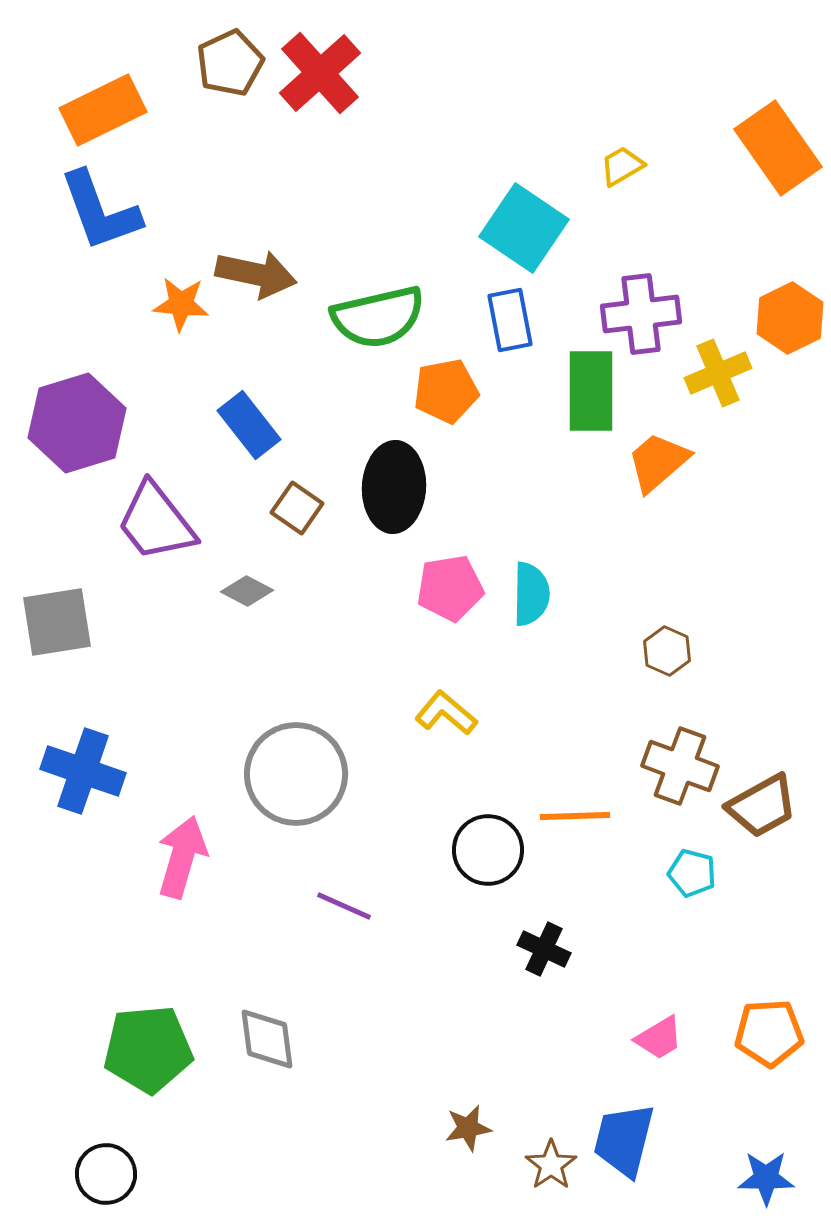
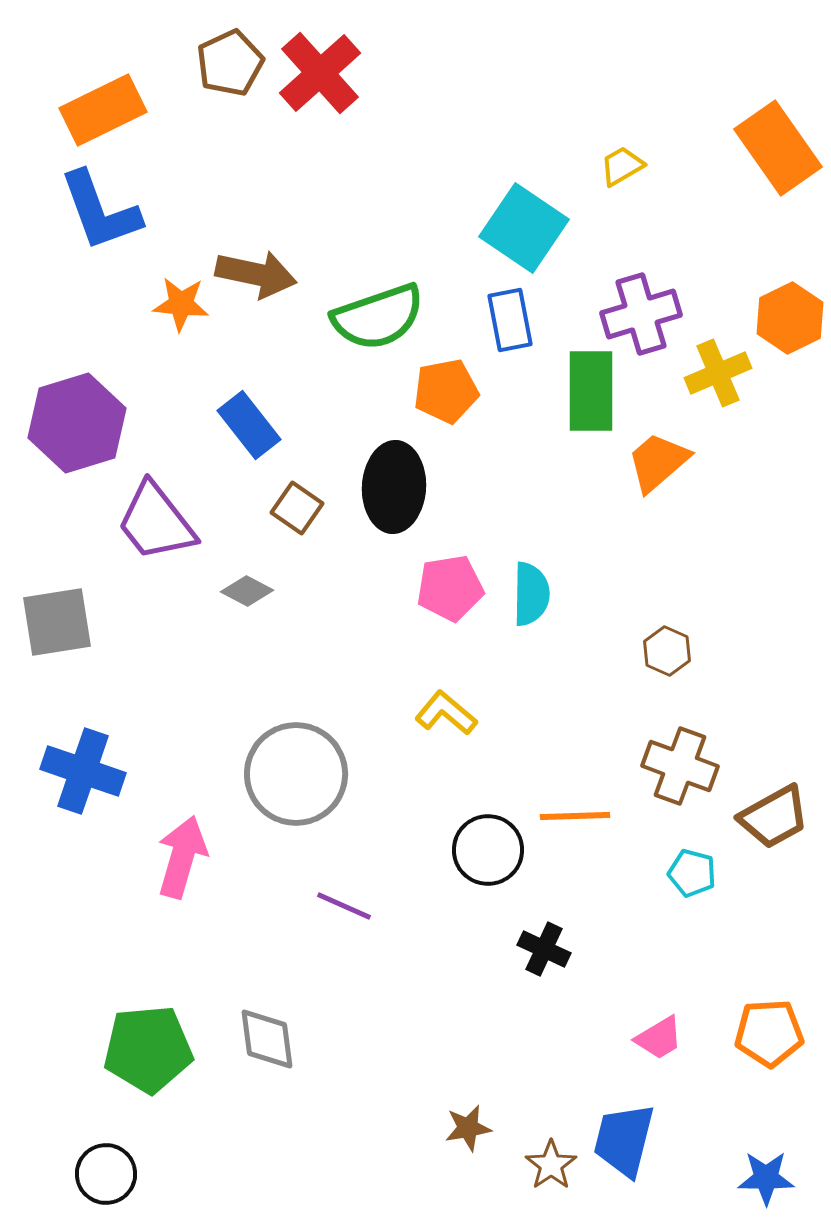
purple cross at (641, 314): rotated 10 degrees counterclockwise
green semicircle at (378, 317): rotated 6 degrees counterclockwise
brown trapezoid at (762, 806): moved 12 px right, 11 px down
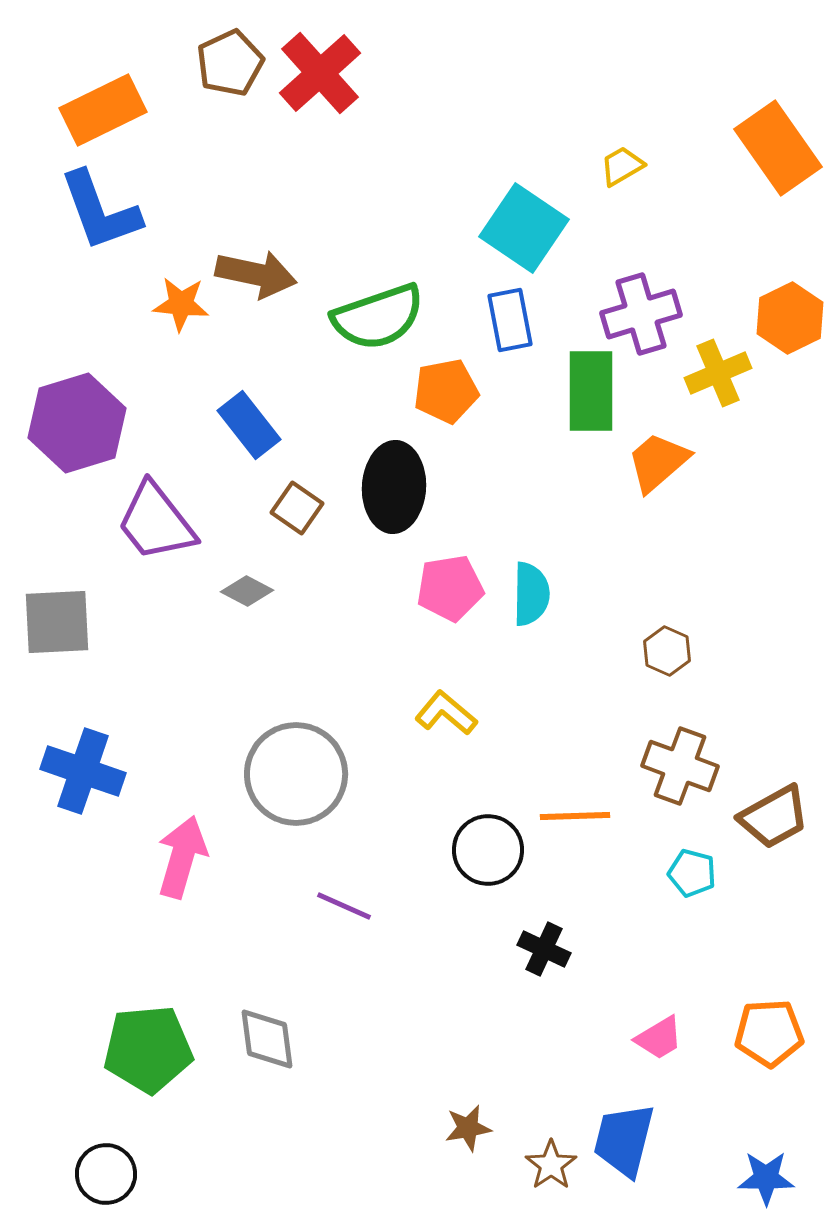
gray square at (57, 622): rotated 6 degrees clockwise
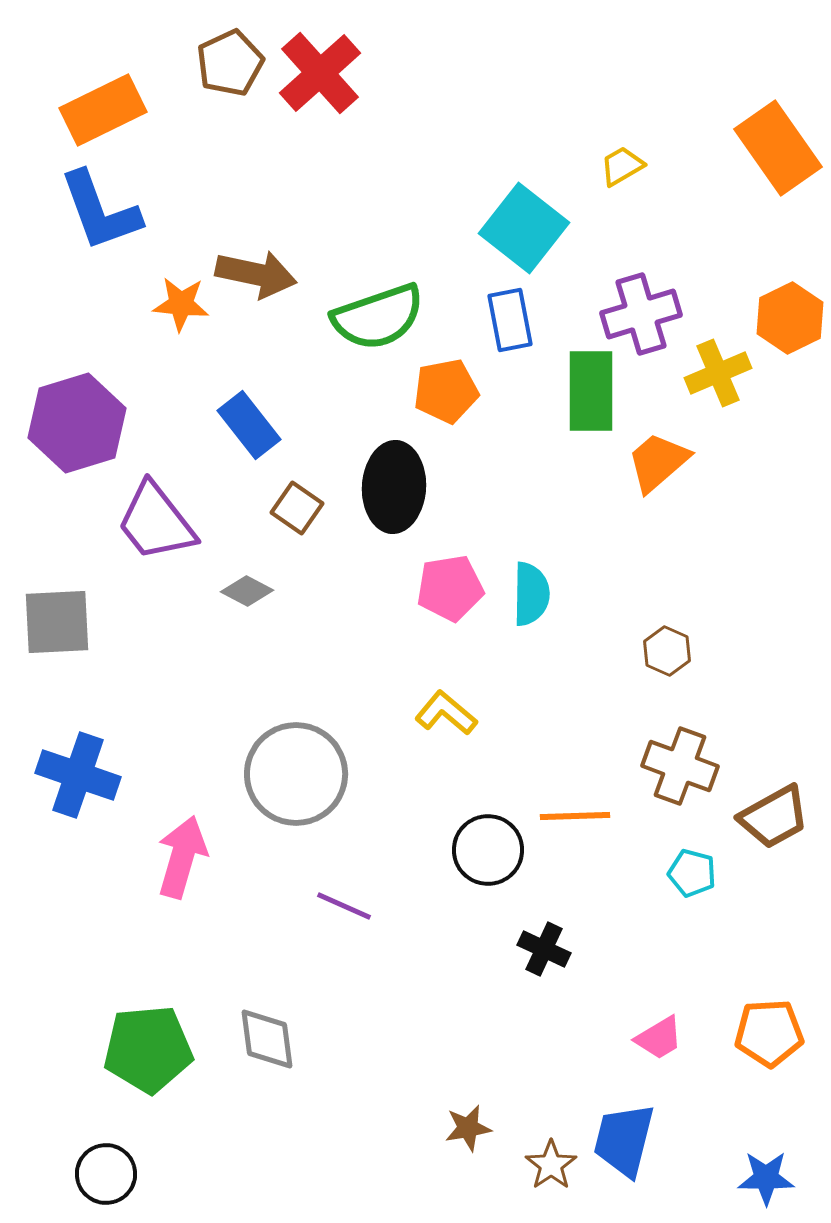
cyan square at (524, 228): rotated 4 degrees clockwise
blue cross at (83, 771): moved 5 px left, 4 px down
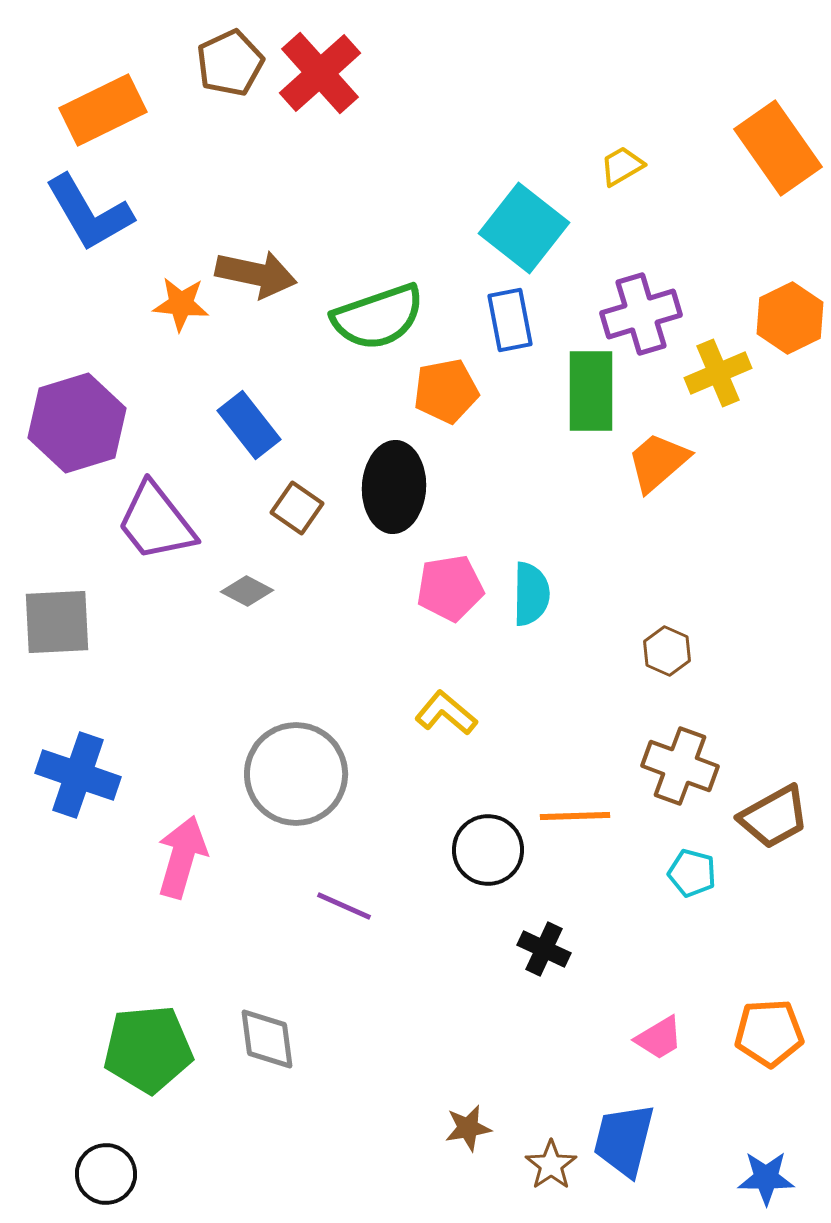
blue L-shape at (100, 211): moved 11 px left, 2 px down; rotated 10 degrees counterclockwise
